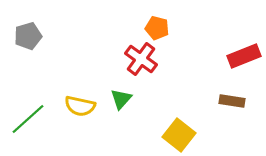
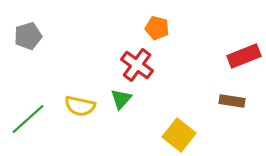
red cross: moved 4 px left, 6 px down
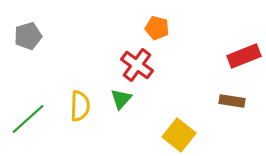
yellow semicircle: rotated 100 degrees counterclockwise
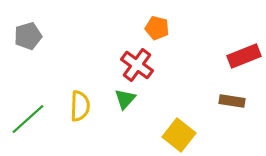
green triangle: moved 4 px right
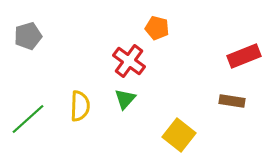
red cross: moved 8 px left, 4 px up
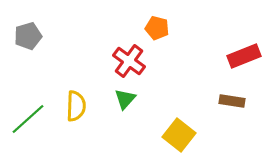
yellow semicircle: moved 4 px left
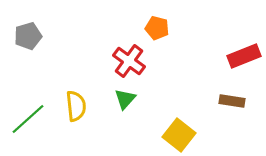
yellow semicircle: rotated 8 degrees counterclockwise
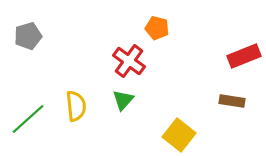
green triangle: moved 2 px left, 1 px down
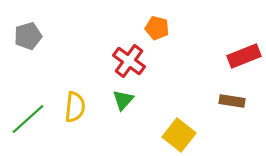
yellow semicircle: moved 1 px left, 1 px down; rotated 12 degrees clockwise
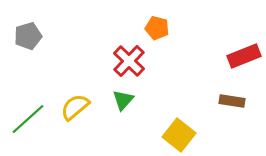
red cross: rotated 8 degrees clockwise
yellow semicircle: rotated 136 degrees counterclockwise
